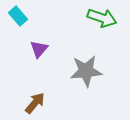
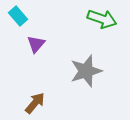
green arrow: moved 1 px down
purple triangle: moved 3 px left, 5 px up
gray star: rotated 12 degrees counterclockwise
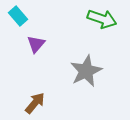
gray star: rotated 8 degrees counterclockwise
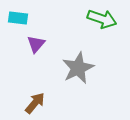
cyan rectangle: moved 2 px down; rotated 42 degrees counterclockwise
gray star: moved 8 px left, 3 px up
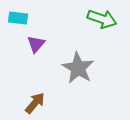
gray star: rotated 16 degrees counterclockwise
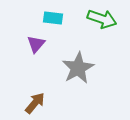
cyan rectangle: moved 35 px right
gray star: rotated 12 degrees clockwise
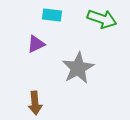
cyan rectangle: moved 1 px left, 3 px up
purple triangle: rotated 24 degrees clockwise
brown arrow: rotated 135 degrees clockwise
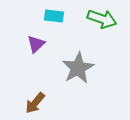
cyan rectangle: moved 2 px right, 1 px down
purple triangle: rotated 18 degrees counterclockwise
brown arrow: rotated 45 degrees clockwise
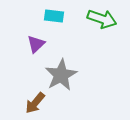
gray star: moved 17 px left, 7 px down
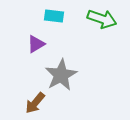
purple triangle: rotated 12 degrees clockwise
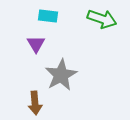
cyan rectangle: moved 6 px left
purple triangle: rotated 30 degrees counterclockwise
brown arrow: rotated 45 degrees counterclockwise
